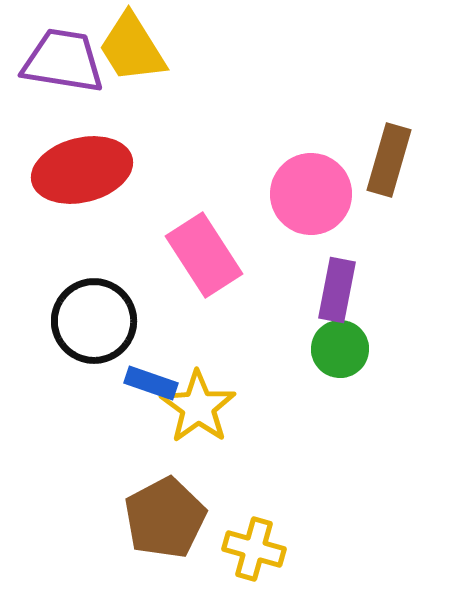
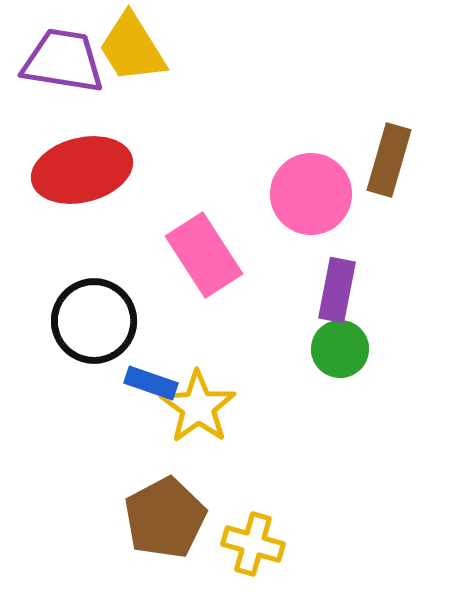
yellow cross: moved 1 px left, 5 px up
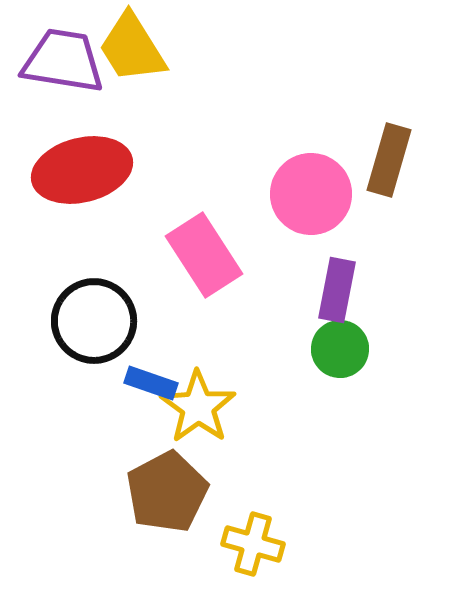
brown pentagon: moved 2 px right, 26 px up
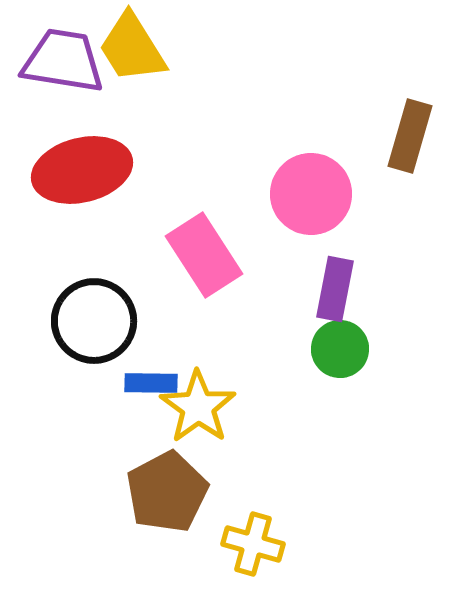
brown rectangle: moved 21 px right, 24 px up
purple rectangle: moved 2 px left, 1 px up
blue rectangle: rotated 18 degrees counterclockwise
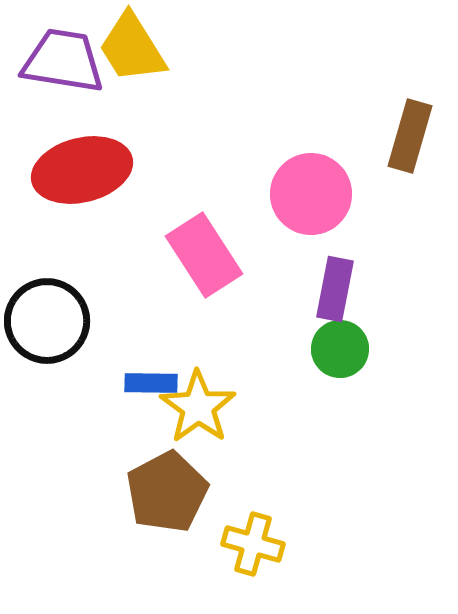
black circle: moved 47 px left
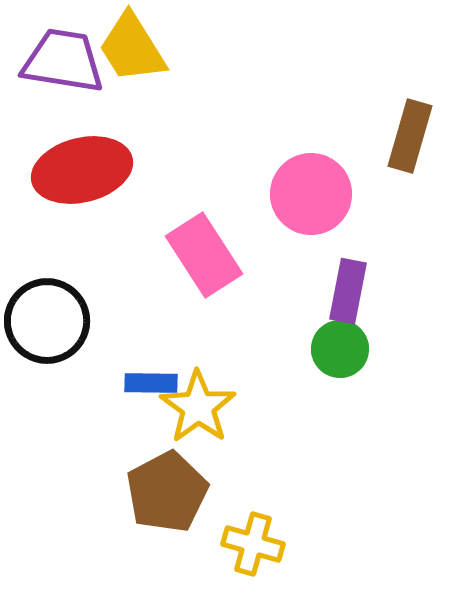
purple rectangle: moved 13 px right, 2 px down
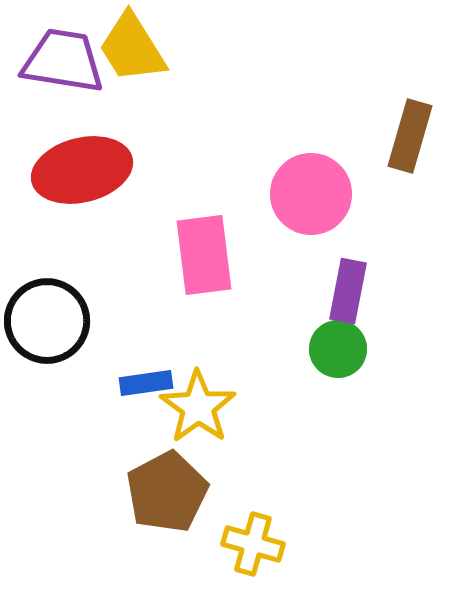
pink rectangle: rotated 26 degrees clockwise
green circle: moved 2 px left
blue rectangle: moved 5 px left; rotated 9 degrees counterclockwise
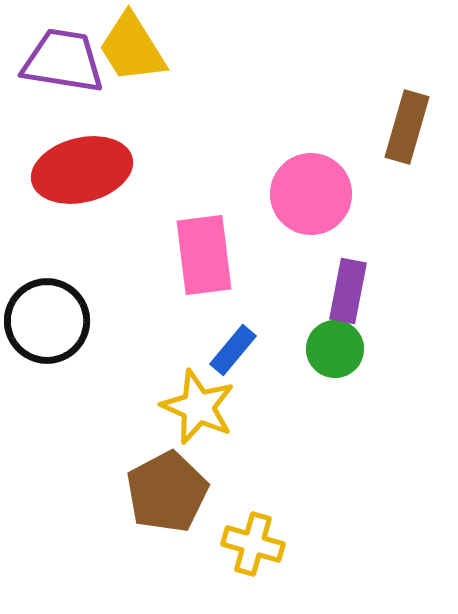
brown rectangle: moved 3 px left, 9 px up
green circle: moved 3 px left
blue rectangle: moved 87 px right, 33 px up; rotated 42 degrees counterclockwise
yellow star: rotated 12 degrees counterclockwise
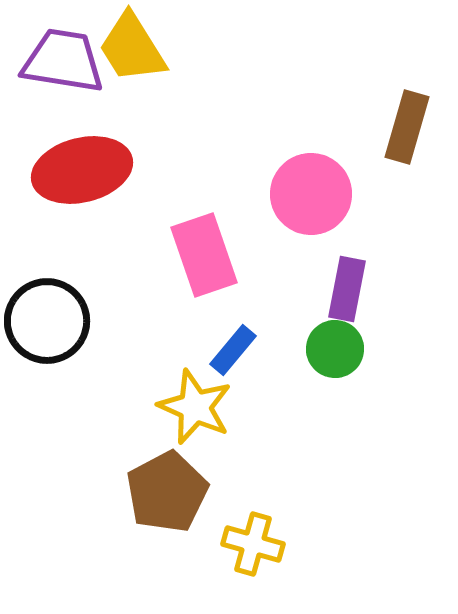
pink rectangle: rotated 12 degrees counterclockwise
purple rectangle: moved 1 px left, 2 px up
yellow star: moved 3 px left
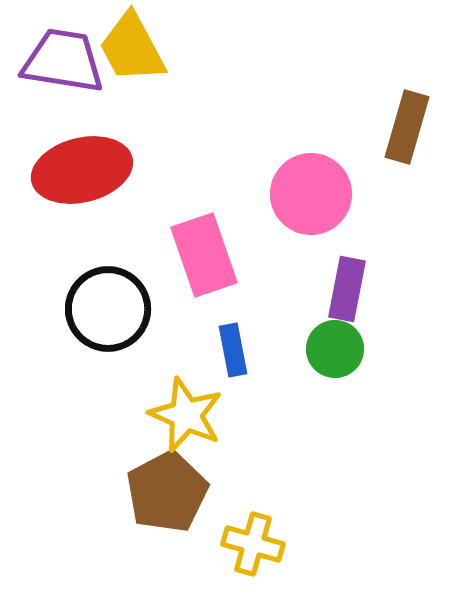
yellow trapezoid: rotated 4 degrees clockwise
black circle: moved 61 px right, 12 px up
blue rectangle: rotated 51 degrees counterclockwise
yellow star: moved 9 px left, 8 px down
